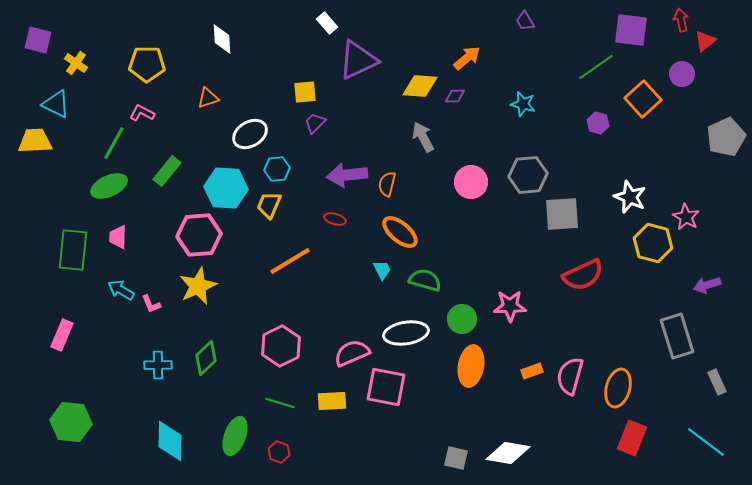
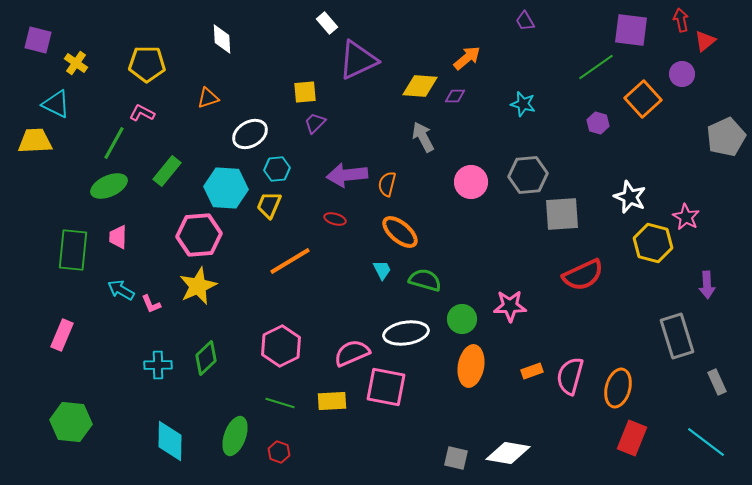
purple arrow at (707, 285): rotated 76 degrees counterclockwise
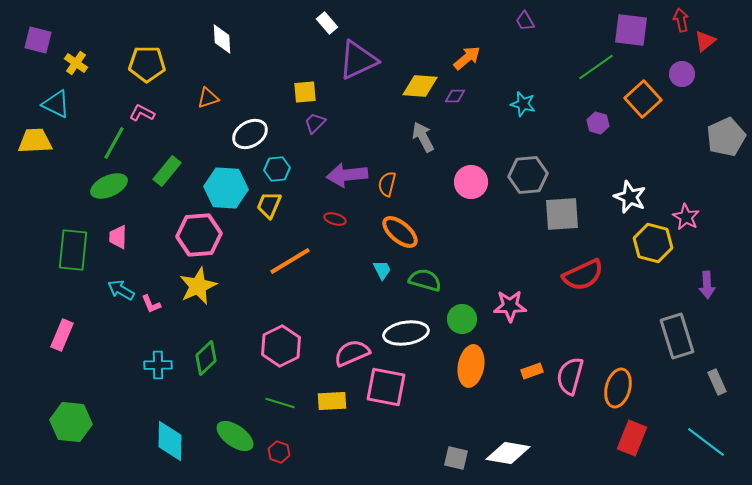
green ellipse at (235, 436): rotated 75 degrees counterclockwise
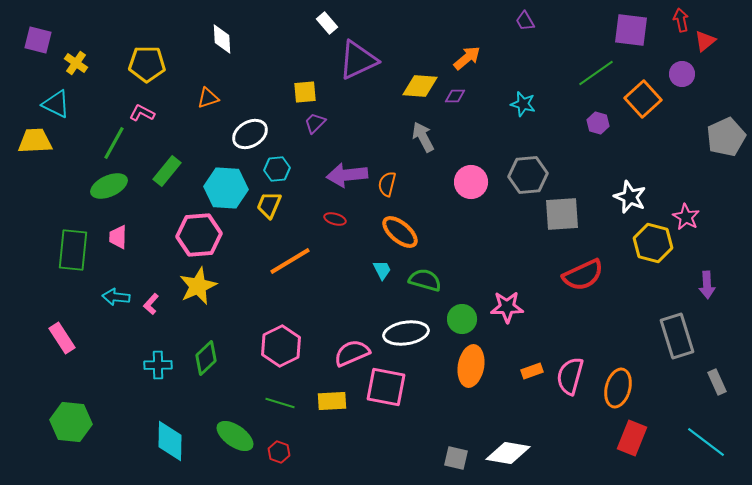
green line at (596, 67): moved 6 px down
cyan arrow at (121, 290): moved 5 px left, 7 px down; rotated 24 degrees counterclockwise
pink L-shape at (151, 304): rotated 65 degrees clockwise
pink star at (510, 306): moved 3 px left, 1 px down
pink rectangle at (62, 335): moved 3 px down; rotated 56 degrees counterclockwise
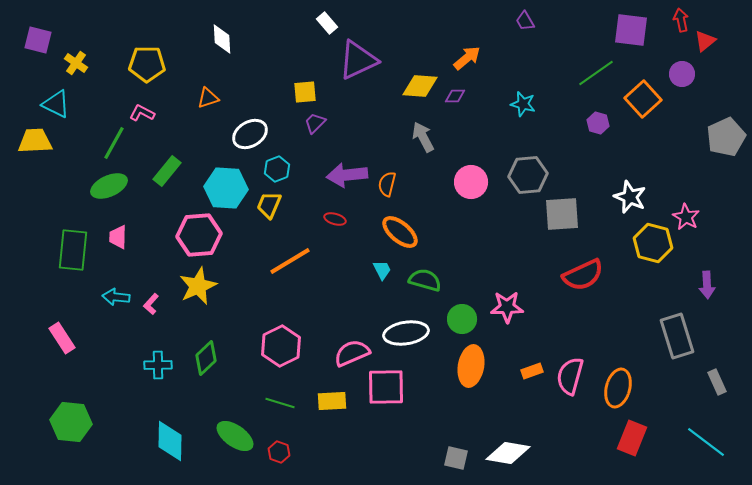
cyan hexagon at (277, 169): rotated 15 degrees counterclockwise
pink square at (386, 387): rotated 12 degrees counterclockwise
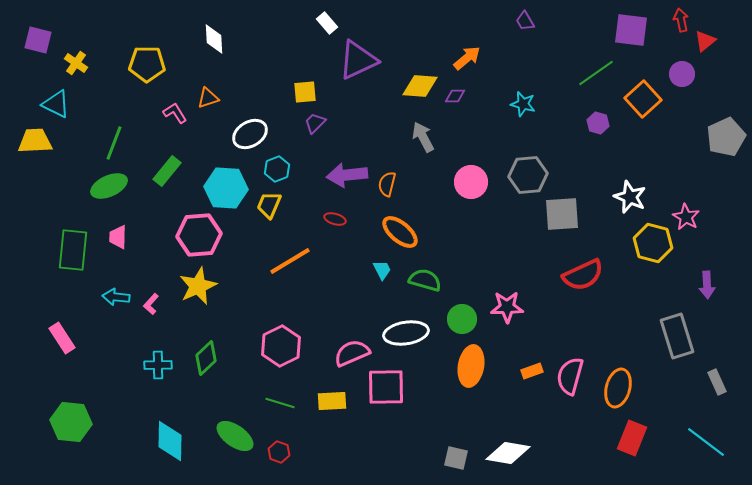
white diamond at (222, 39): moved 8 px left
pink L-shape at (142, 113): moved 33 px right; rotated 30 degrees clockwise
green line at (114, 143): rotated 8 degrees counterclockwise
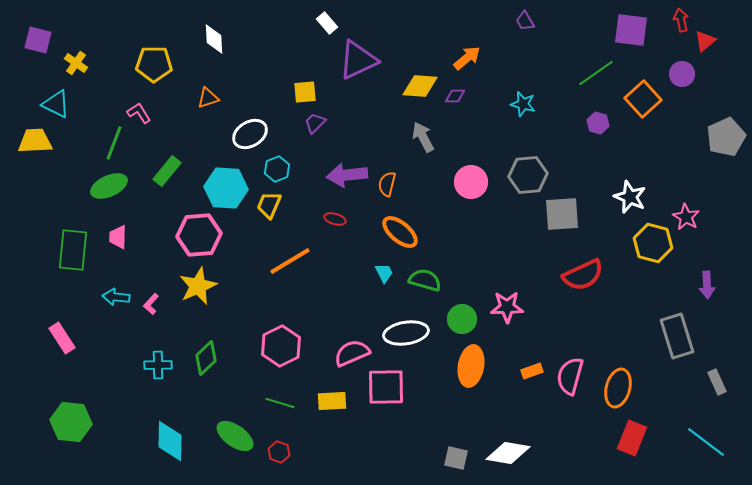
yellow pentagon at (147, 64): moved 7 px right
pink L-shape at (175, 113): moved 36 px left
cyan trapezoid at (382, 270): moved 2 px right, 3 px down
